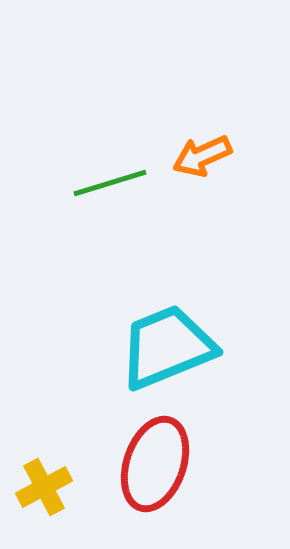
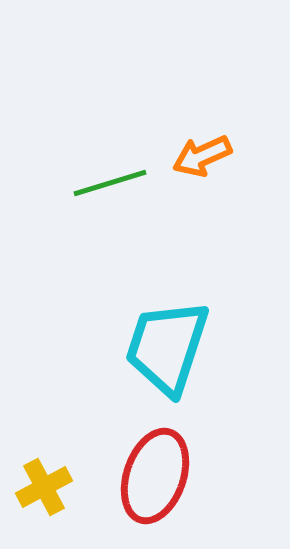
cyan trapezoid: rotated 50 degrees counterclockwise
red ellipse: moved 12 px down
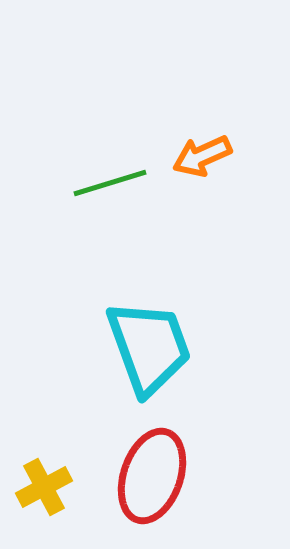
cyan trapezoid: moved 18 px left; rotated 142 degrees clockwise
red ellipse: moved 3 px left
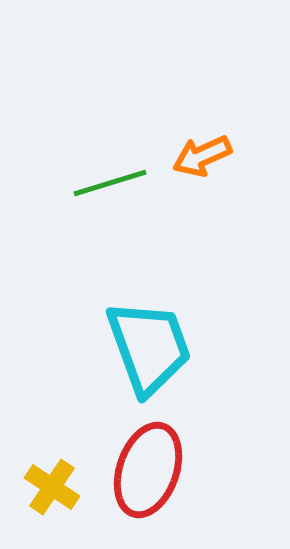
red ellipse: moved 4 px left, 6 px up
yellow cross: moved 8 px right; rotated 28 degrees counterclockwise
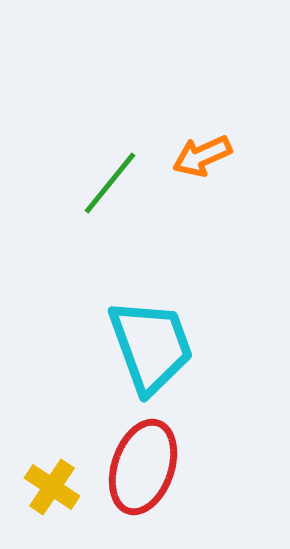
green line: rotated 34 degrees counterclockwise
cyan trapezoid: moved 2 px right, 1 px up
red ellipse: moved 5 px left, 3 px up
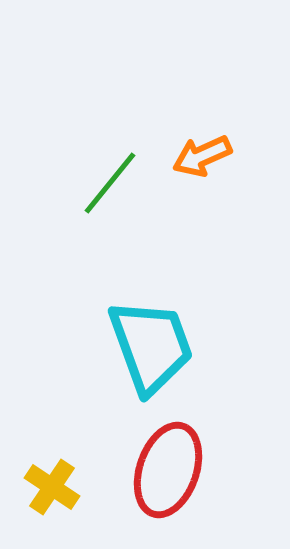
red ellipse: moved 25 px right, 3 px down
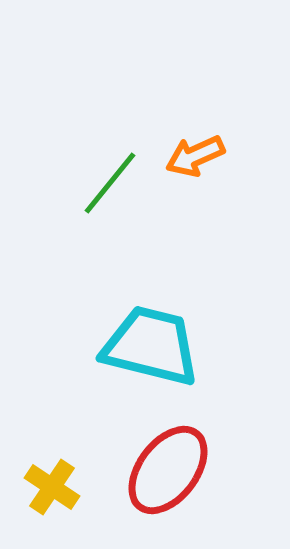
orange arrow: moved 7 px left
cyan trapezoid: rotated 56 degrees counterclockwise
red ellipse: rotated 18 degrees clockwise
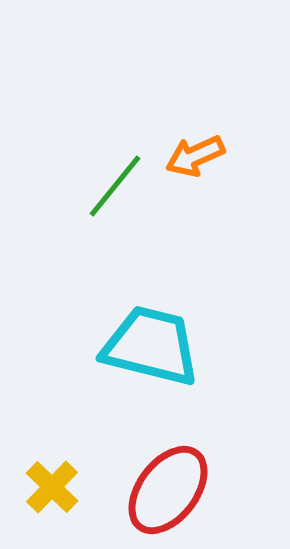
green line: moved 5 px right, 3 px down
red ellipse: moved 20 px down
yellow cross: rotated 10 degrees clockwise
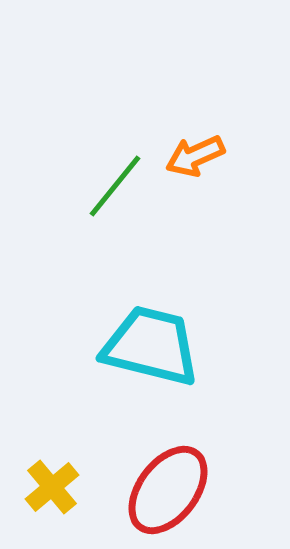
yellow cross: rotated 6 degrees clockwise
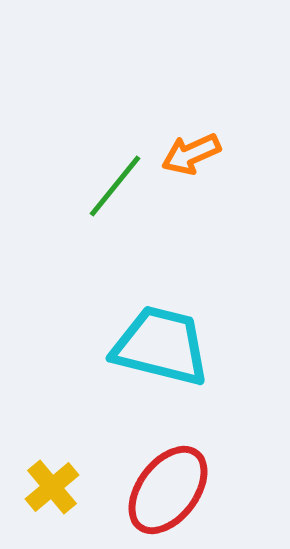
orange arrow: moved 4 px left, 2 px up
cyan trapezoid: moved 10 px right
